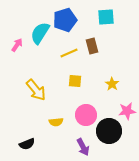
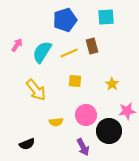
cyan semicircle: moved 2 px right, 19 px down
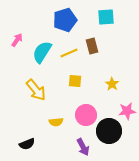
pink arrow: moved 5 px up
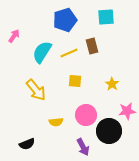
pink arrow: moved 3 px left, 4 px up
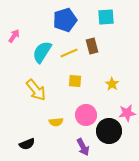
pink star: moved 2 px down
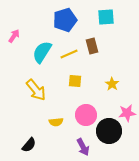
yellow line: moved 1 px down
black semicircle: moved 2 px right, 1 px down; rotated 28 degrees counterclockwise
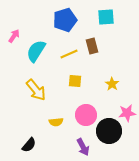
cyan semicircle: moved 6 px left, 1 px up
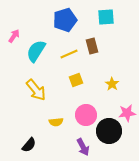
yellow square: moved 1 px right, 1 px up; rotated 24 degrees counterclockwise
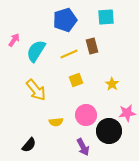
pink arrow: moved 4 px down
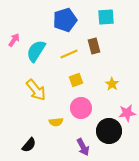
brown rectangle: moved 2 px right
pink circle: moved 5 px left, 7 px up
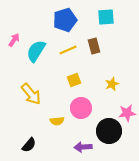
yellow line: moved 1 px left, 4 px up
yellow square: moved 2 px left
yellow star: rotated 16 degrees clockwise
yellow arrow: moved 5 px left, 4 px down
yellow semicircle: moved 1 px right, 1 px up
purple arrow: rotated 114 degrees clockwise
